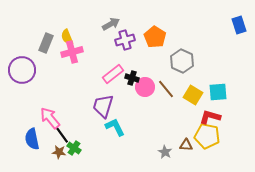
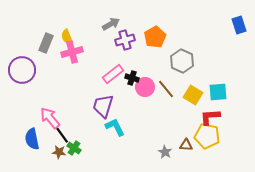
orange pentagon: rotated 10 degrees clockwise
red L-shape: rotated 20 degrees counterclockwise
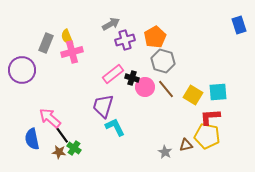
gray hexagon: moved 19 px left; rotated 10 degrees counterclockwise
pink arrow: rotated 10 degrees counterclockwise
brown triangle: rotated 16 degrees counterclockwise
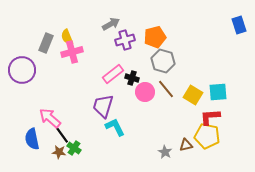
orange pentagon: rotated 15 degrees clockwise
pink circle: moved 5 px down
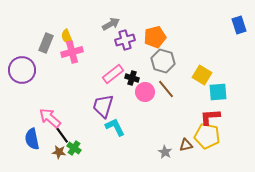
yellow square: moved 9 px right, 20 px up
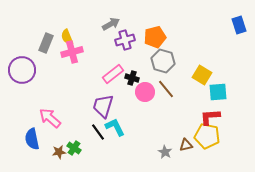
black line: moved 36 px right, 3 px up
brown star: rotated 16 degrees counterclockwise
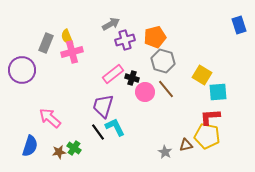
blue semicircle: moved 2 px left, 7 px down; rotated 150 degrees counterclockwise
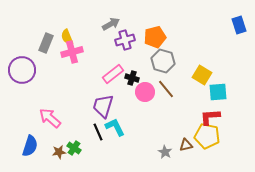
black line: rotated 12 degrees clockwise
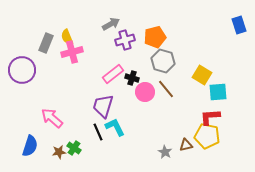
pink arrow: moved 2 px right
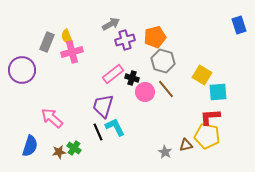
gray rectangle: moved 1 px right, 1 px up
